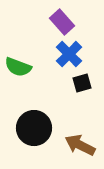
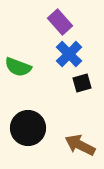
purple rectangle: moved 2 px left
black circle: moved 6 px left
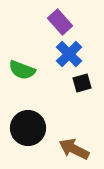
green semicircle: moved 4 px right, 3 px down
brown arrow: moved 6 px left, 4 px down
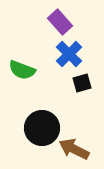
black circle: moved 14 px right
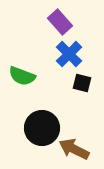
green semicircle: moved 6 px down
black square: rotated 30 degrees clockwise
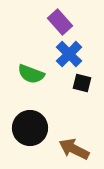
green semicircle: moved 9 px right, 2 px up
black circle: moved 12 px left
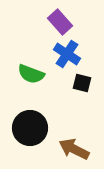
blue cross: moved 2 px left; rotated 12 degrees counterclockwise
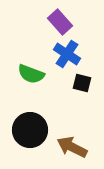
black circle: moved 2 px down
brown arrow: moved 2 px left, 2 px up
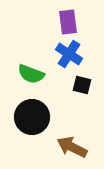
purple rectangle: moved 8 px right; rotated 35 degrees clockwise
blue cross: moved 2 px right
black square: moved 2 px down
black circle: moved 2 px right, 13 px up
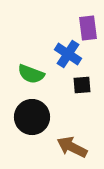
purple rectangle: moved 20 px right, 6 px down
blue cross: moved 1 px left
black square: rotated 18 degrees counterclockwise
